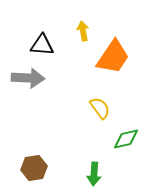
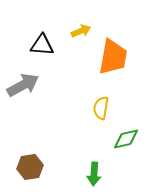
yellow arrow: moved 2 px left; rotated 78 degrees clockwise
orange trapezoid: rotated 24 degrees counterclockwise
gray arrow: moved 5 px left, 7 px down; rotated 32 degrees counterclockwise
yellow semicircle: moved 1 px right; rotated 135 degrees counterclockwise
brown hexagon: moved 4 px left, 1 px up
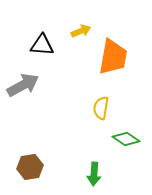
green diamond: rotated 48 degrees clockwise
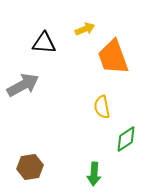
yellow arrow: moved 4 px right, 2 px up
black triangle: moved 2 px right, 2 px up
orange trapezoid: rotated 150 degrees clockwise
yellow semicircle: moved 1 px right, 1 px up; rotated 20 degrees counterclockwise
green diamond: rotated 68 degrees counterclockwise
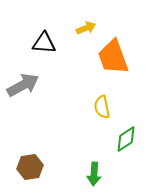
yellow arrow: moved 1 px right, 1 px up
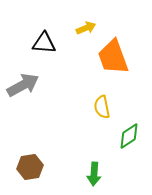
green diamond: moved 3 px right, 3 px up
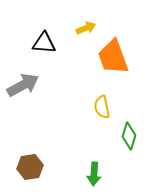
green diamond: rotated 40 degrees counterclockwise
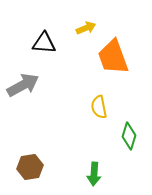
yellow semicircle: moved 3 px left
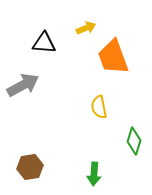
green diamond: moved 5 px right, 5 px down
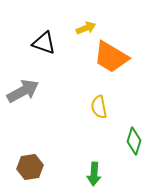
black triangle: rotated 15 degrees clockwise
orange trapezoid: moved 2 px left; rotated 39 degrees counterclockwise
gray arrow: moved 6 px down
